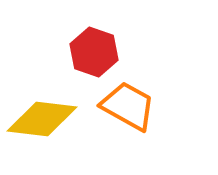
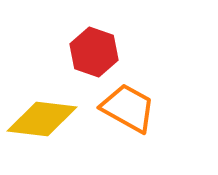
orange trapezoid: moved 2 px down
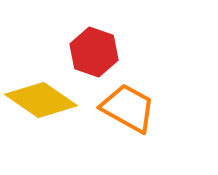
yellow diamond: moved 1 px left, 19 px up; rotated 28 degrees clockwise
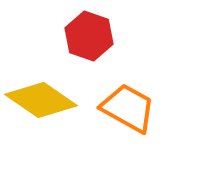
red hexagon: moved 5 px left, 16 px up
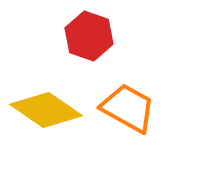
yellow diamond: moved 5 px right, 10 px down
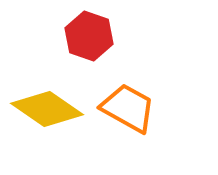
yellow diamond: moved 1 px right, 1 px up
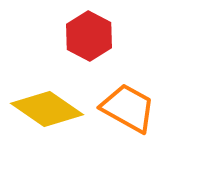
red hexagon: rotated 9 degrees clockwise
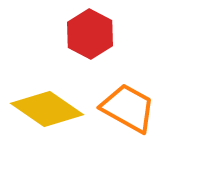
red hexagon: moved 1 px right, 2 px up
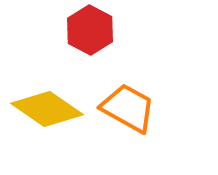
red hexagon: moved 4 px up
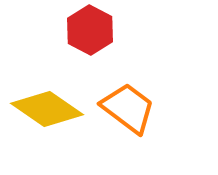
orange trapezoid: rotated 8 degrees clockwise
